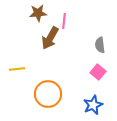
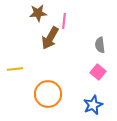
yellow line: moved 2 px left
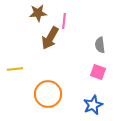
pink square: rotated 21 degrees counterclockwise
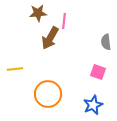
gray semicircle: moved 6 px right, 3 px up
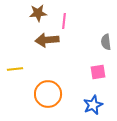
brown arrow: moved 3 px left, 2 px down; rotated 55 degrees clockwise
pink square: rotated 28 degrees counterclockwise
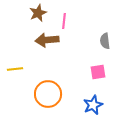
brown star: rotated 18 degrees counterclockwise
gray semicircle: moved 1 px left, 1 px up
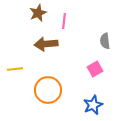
brown arrow: moved 1 px left, 4 px down
pink square: moved 3 px left, 3 px up; rotated 21 degrees counterclockwise
orange circle: moved 4 px up
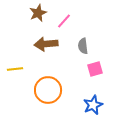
pink line: rotated 35 degrees clockwise
gray semicircle: moved 22 px left, 5 px down
pink square: rotated 14 degrees clockwise
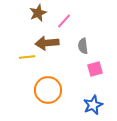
brown arrow: moved 1 px right, 1 px up
yellow line: moved 12 px right, 12 px up
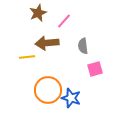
blue star: moved 22 px left, 7 px up; rotated 30 degrees counterclockwise
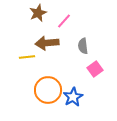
pink square: rotated 21 degrees counterclockwise
blue star: moved 2 px right, 1 px up; rotated 24 degrees clockwise
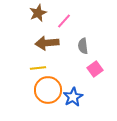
yellow line: moved 11 px right, 11 px down
